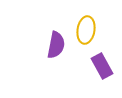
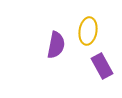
yellow ellipse: moved 2 px right, 1 px down
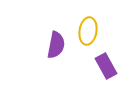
purple rectangle: moved 4 px right
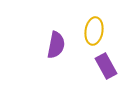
yellow ellipse: moved 6 px right
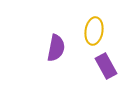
purple semicircle: moved 3 px down
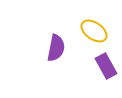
yellow ellipse: rotated 64 degrees counterclockwise
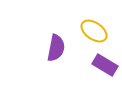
purple rectangle: moved 1 px left, 1 px up; rotated 30 degrees counterclockwise
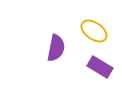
purple rectangle: moved 5 px left, 2 px down
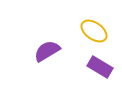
purple semicircle: moved 9 px left, 3 px down; rotated 132 degrees counterclockwise
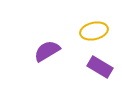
yellow ellipse: rotated 48 degrees counterclockwise
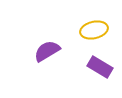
yellow ellipse: moved 1 px up
